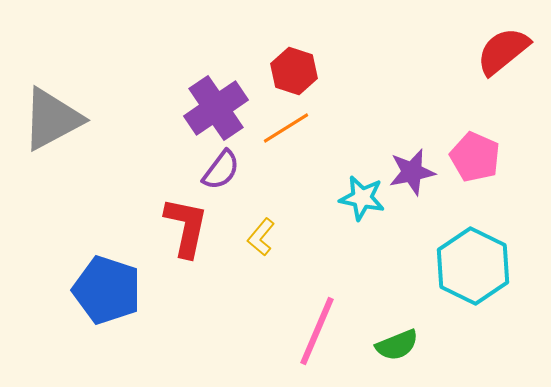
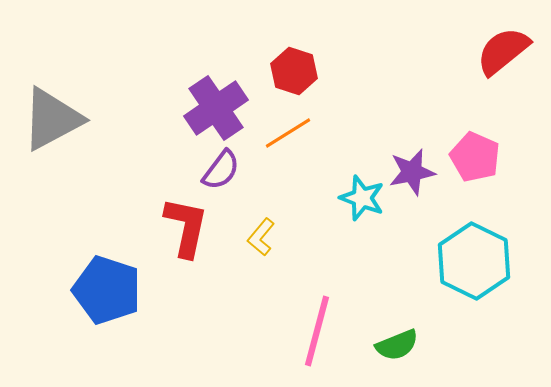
orange line: moved 2 px right, 5 px down
cyan star: rotated 9 degrees clockwise
cyan hexagon: moved 1 px right, 5 px up
pink line: rotated 8 degrees counterclockwise
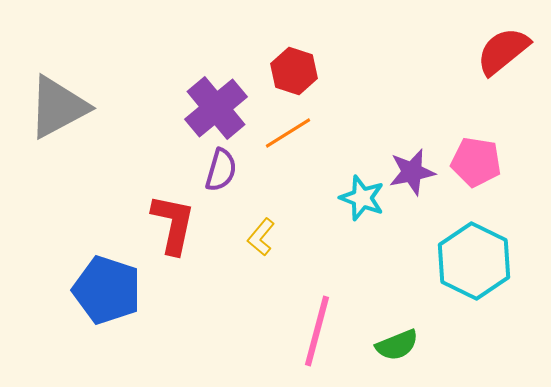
purple cross: rotated 6 degrees counterclockwise
gray triangle: moved 6 px right, 12 px up
pink pentagon: moved 1 px right, 5 px down; rotated 15 degrees counterclockwise
purple semicircle: rotated 21 degrees counterclockwise
red L-shape: moved 13 px left, 3 px up
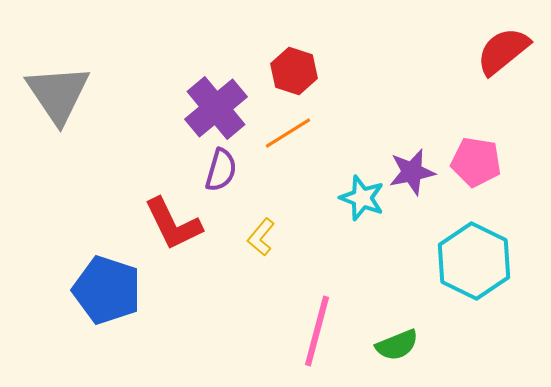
gray triangle: moved 13 px up; rotated 36 degrees counterclockwise
red L-shape: rotated 142 degrees clockwise
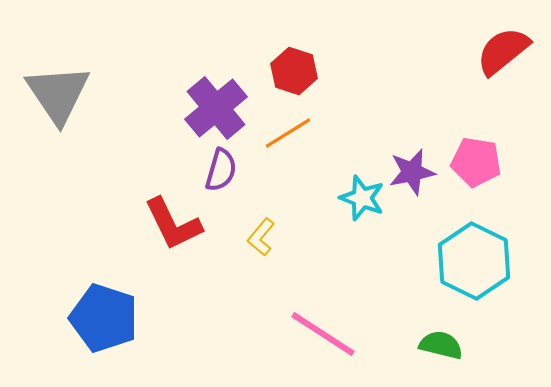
blue pentagon: moved 3 px left, 28 px down
pink line: moved 6 px right, 3 px down; rotated 72 degrees counterclockwise
green semicircle: moved 44 px right; rotated 144 degrees counterclockwise
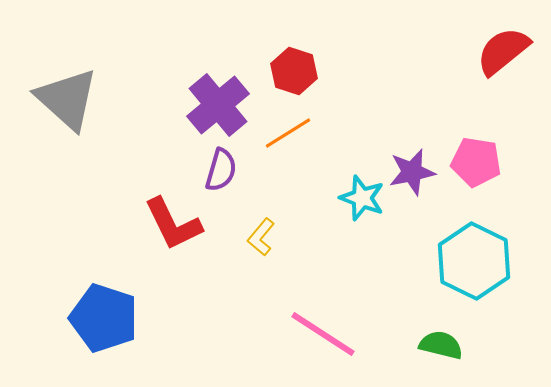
gray triangle: moved 9 px right, 5 px down; rotated 14 degrees counterclockwise
purple cross: moved 2 px right, 3 px up
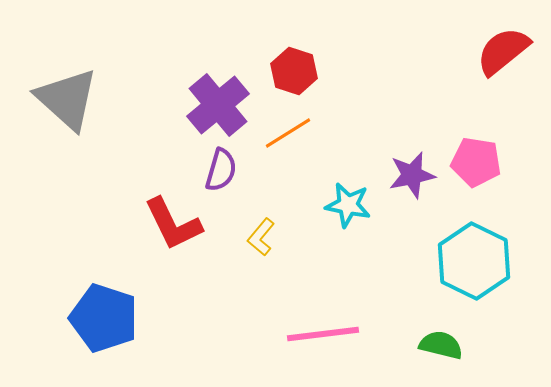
purple star: moved 3 px down
cyan star: moved 14 px left, 7 px down; rotated 9 degrees counterclockwise
pink line: rotated 40 degrees counterclockwise
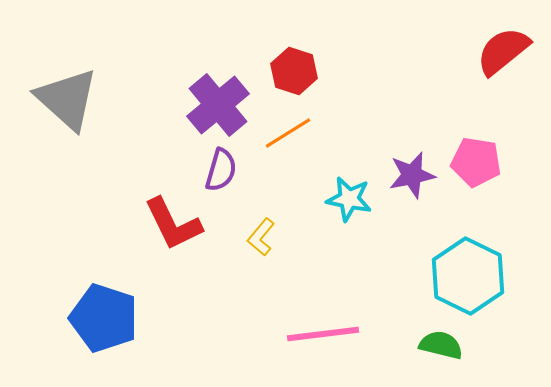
cyan star: moved 1 px right, 6 px up
cyan hexagon: moved 6 px left, 15 px down
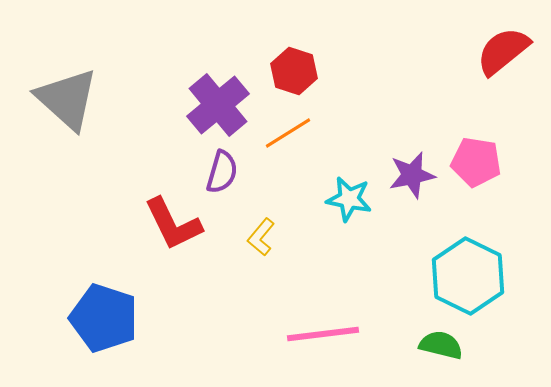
purple semicircle: moved 1 px right, 2 px down
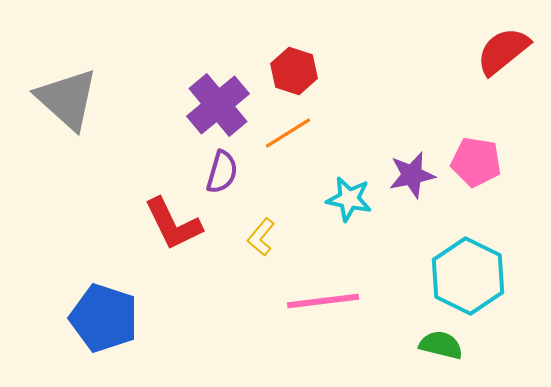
pink line: moved 33 px up
